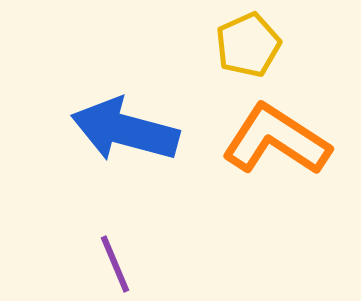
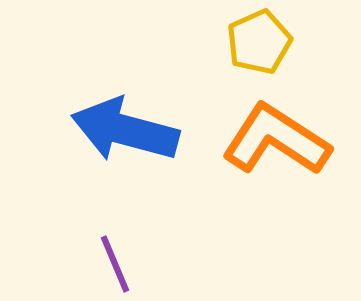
yellow pentagon: moved 11 px right, 3 px up
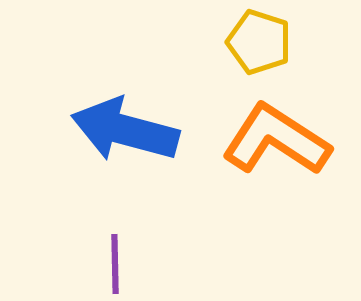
yellow pentagon: rotated 30 degrees counterclockwise
purple line: rotated 22 degrees clockwise
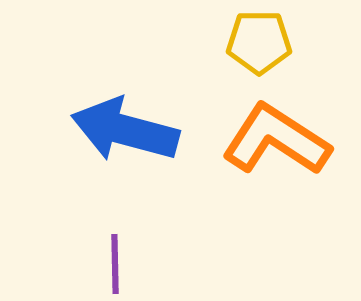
yellow pentagon: rotated 18 degrees counterclockwise
